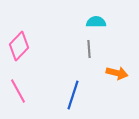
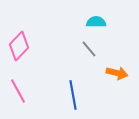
gray line: rotated 36 degrees counterclockwise
blue line: rotated 28 degrees counterclockwise
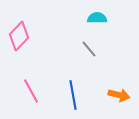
cyan semicircle: moved 1 px right, 4 px up
pink diamond: moved 10 px up
orange arrow: moved 2 px right, 22 px down
pink line: moved 13 px right
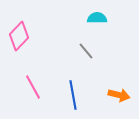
gray line: moved 3 px left, 2 px down
pink line: moved 2 px right, 4 px up
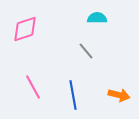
pink diamond: moved 6 px right, 7 px up; rotated 28 degrees clockwise
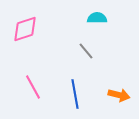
blue line: moved 2 px right, 1 px up
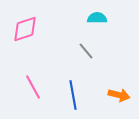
blue line: moved 2 px left, 1 px down
